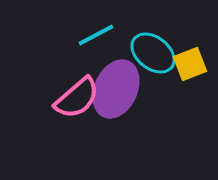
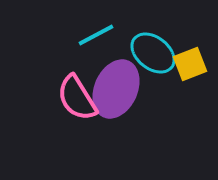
pink semicircle: rotated 99 degrees clockwise
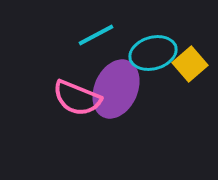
cyan ellipse: rotated 54 degrees counterclockwise
yellow square: rotated 20 degrees counterclockwise
pink semicircle: rotated 36 degrees counterclockwise
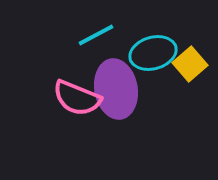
purple ellipse: rotated 34 degrees counterclockwise
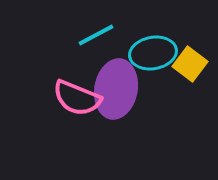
cyan ellipse: rotated 6 degrees clockwise
yellow square: rotated 12 degrees counterclockwise
purple ellipse: rotated 20 degrees clockwise
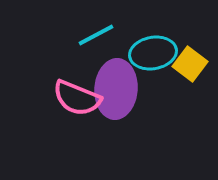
purple ellipse: rotated 6 degrees counterclockwise
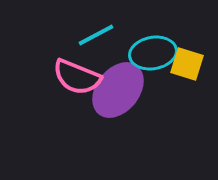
yellow square: moved 3 px left; rotated 20 degrees counterclockwise
purple ellipse: moved 2 px right, 1 px down; rotated 34 degrees clockwise
pink semicircle: moved 21 px up
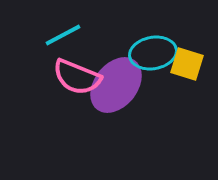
cyan line: moved 33 px left
purple ellipse: moved 2 px left, 5 px up
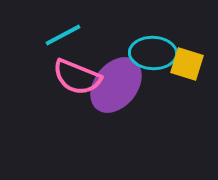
cyan ellipse: rotated 12 degrees clockwise
